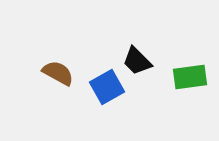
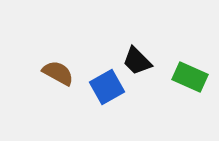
green rectangle: rotated 32 degrees clockwise
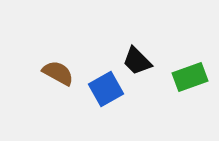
green rectangle: rotated 44 degrees counterclockwise
blue square: moved 1 px left, 2 px down
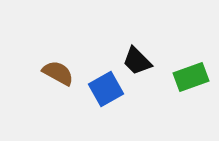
green rectangle: moved 1 px right
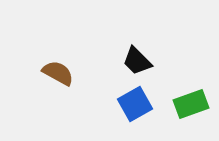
green rectangle: moved 27 px down
blue square: moved 29 px right, 15 px down
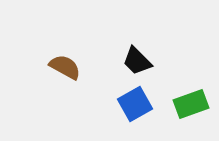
brown semicircle: moved 7 px right, 6 px up
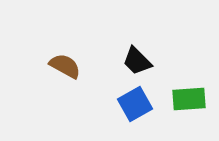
brown semicircle: moved 1 px up
green rectangle: moved 2 px left, 5 px up; rotated 16 degrees clockwise
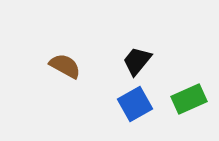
black trapezoid: rotated 84 degrees clockwise
green rectangle: rotated 20 degrees counterclockwise
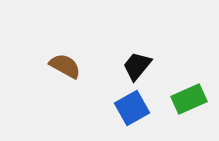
black trapezoid: moved 5 px down
blue square: moved 3 px left, 4 px down
